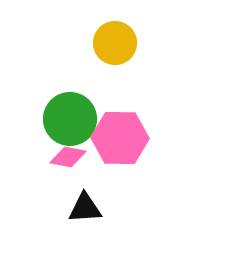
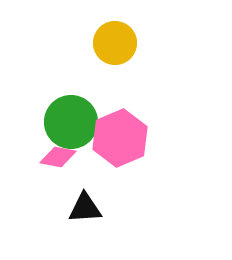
green circle: moved 1 px right, 3 px down
pink hexagon: rotated 24 degrees counterclockwise
pink diamond: moved 10 px left
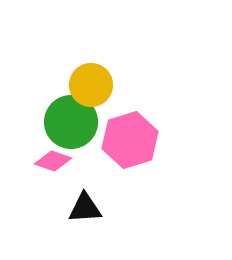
yellow circle: moved 24 px left, 42 px down
pink hexagon: moved 10 px right, 2 px down; rotated 6 degrees clockwise
pink diamond: moved 5 px left, 4 px down; rotated 9 degrees clockwise
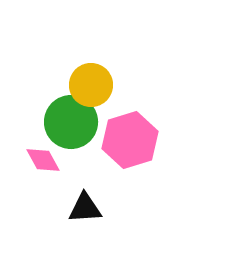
pink diamond: moved 10 px left, 1 px up; rotated 42 degrees clockwise
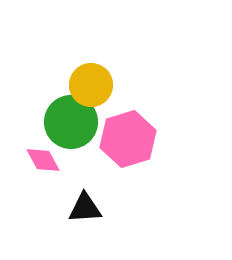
pink hexagon: moved 2 px left, 1 px up
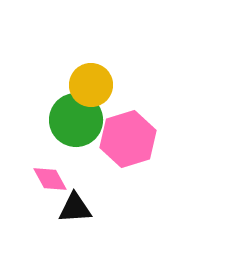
green circle: moved 5 px right, 2 px up
pink diamond: moved 7 px right, 19 px down
black triangle: moved 10 px left
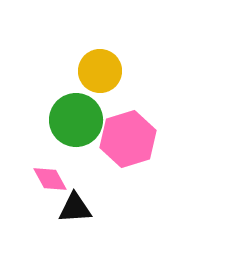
yellow circle: moved 9 px right, 14 px up
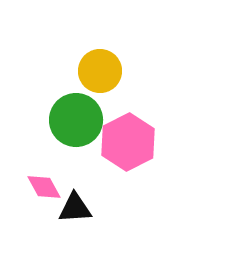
pink hexagon: moved 3 px down; rotated 10 degrees counterclockwise
pink diamond: moved 6 px left, 8 px down
